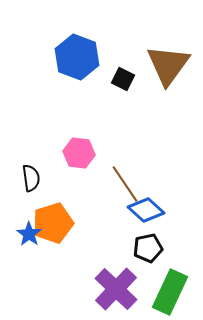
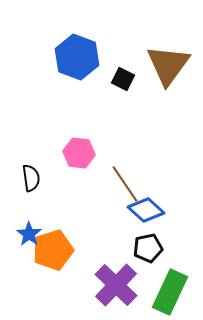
orange pentagon: moved 27 px down
purple cross: moved 4 px up
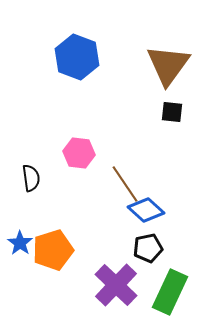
black square: moved 49 px right, 33 px down; rotated 20 degrees counterclockwise
blue star: moved 9 px left, 9 px down
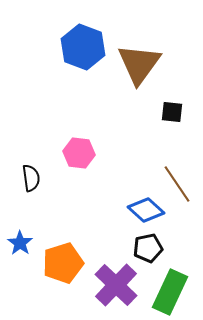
blue hexagon: moved 6 px right, 10 px up
brown triangle: moved 29 px left, 1 px up
brown line: moved 52 px right
orange pentagon: moved 10 px right, 13 px down
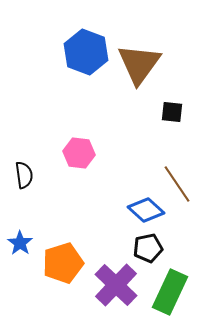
blue hexagon: moved 3 px right, 5 px down
black semicircle: moved 7 px left, 3 px up
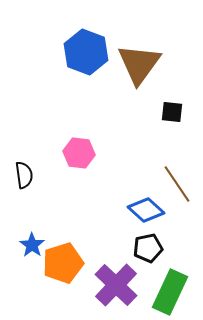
blue star: moved 12 px right, 2 px down
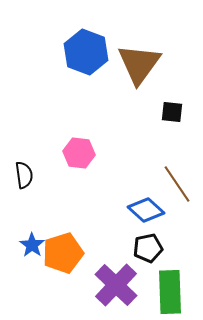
orange pentagon: moved 10 px up
green rectangle: rotated 27 degrees counterclockwise
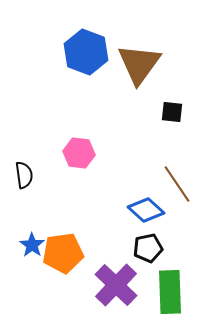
orange pentagon: rotated 9 degrees clockwise
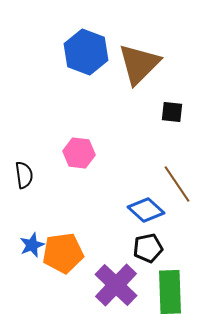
brown triangle: rotated 9 degrees clockwise
blue star: rotated 15 degrees clockwise
